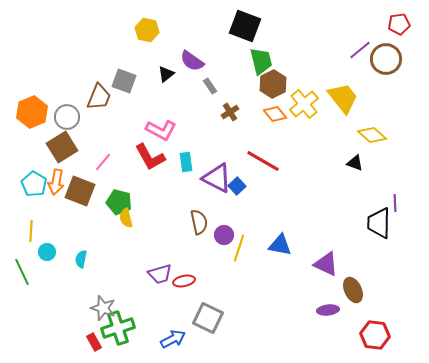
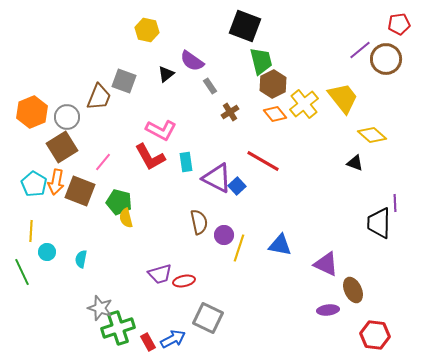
gray star at (103, 308): moved 3 px left
red rectangle at (94, 342): moved 54 px right
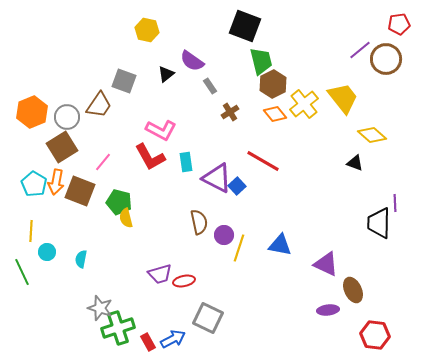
brown trapezoid at (99, 97): moved 8 px down; rotated 12 degrees clockwise
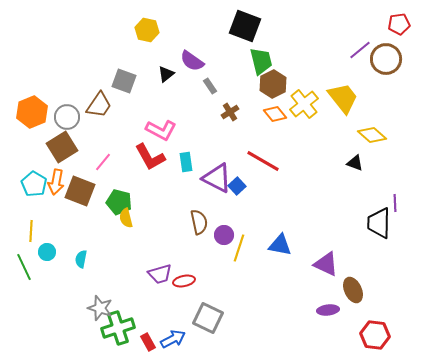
green line at (22, 272): moved 2 px right, 5 px up
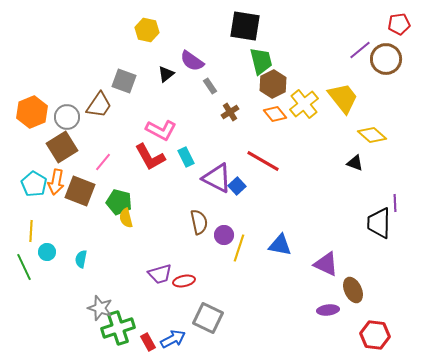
black square at (245, 26): rotated 12 degrees counterclockwise
cyan rectangle at (186, 162): moved 5 px up; rotated 18 degrees counterclockwise
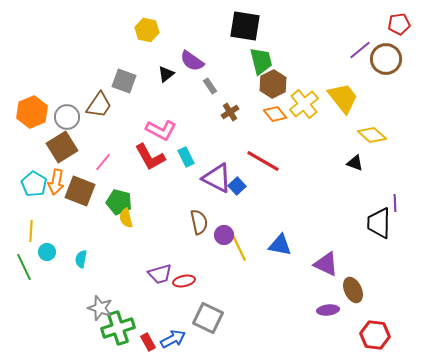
yellow line at (239, 248): rotated 44 degrees counterclockwise
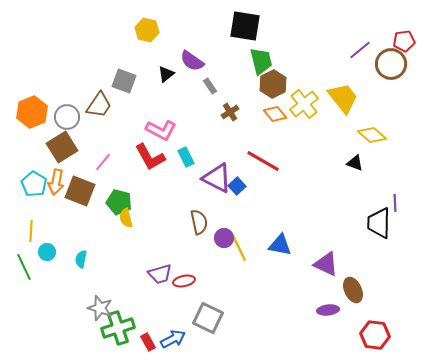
red pentagon at (399, 24): moved 5 px right, 17 px down
brown circle at (386, 59): moved 5 px right, 5 px down
purple circle at (224, 235): moved 3 px down
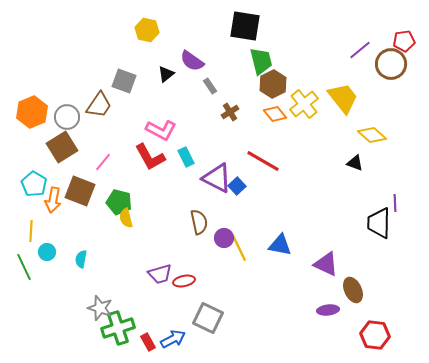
orange arrow at (56, 182): moved 3 px left, 18 px down
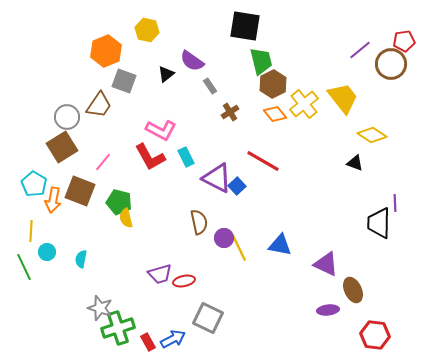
orange hexagon at (32, 112): moved 74 px right, 61 px up
yellow diamond at (372, 135): rotated 8 degrees counterclockwise
